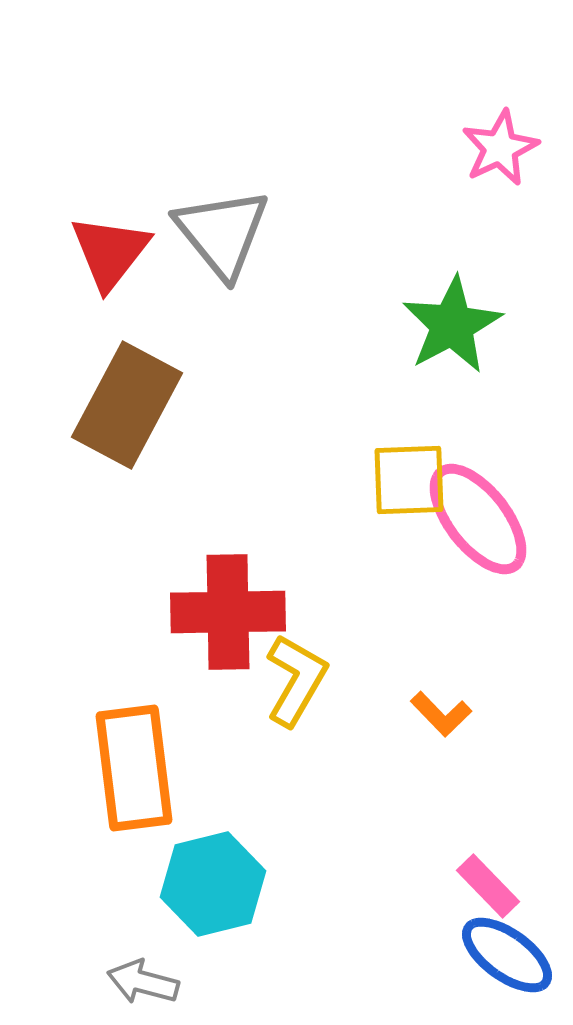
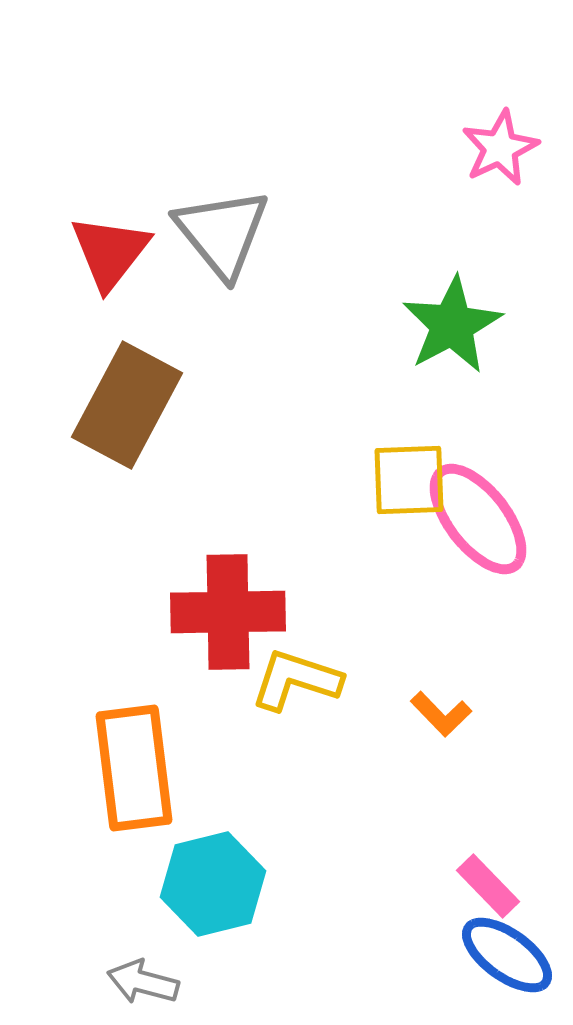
yellow L-shape: rotated 102 degrees counterclockwise
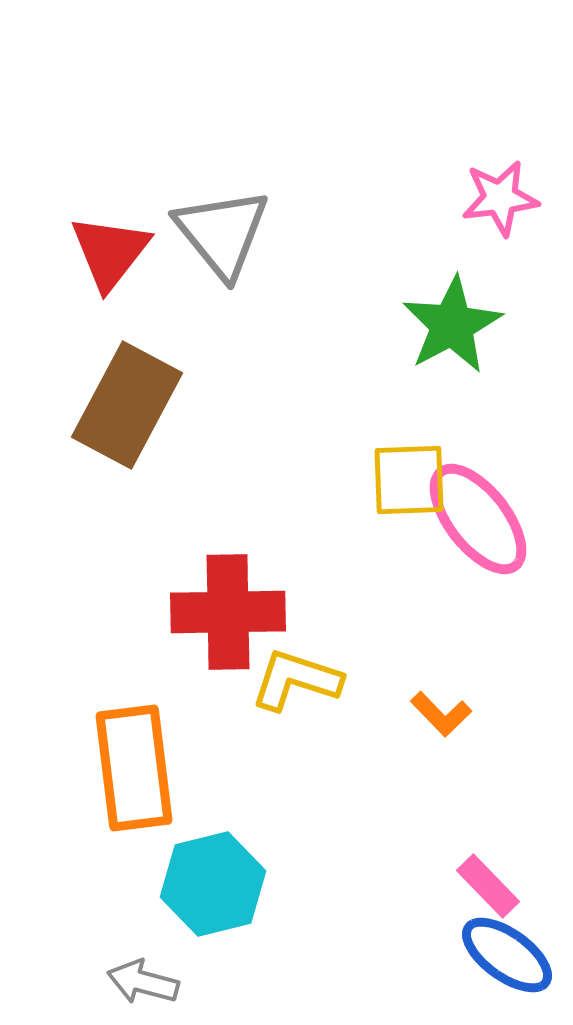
pink star: moved 50 px down; rotated 18 degrees clockwise
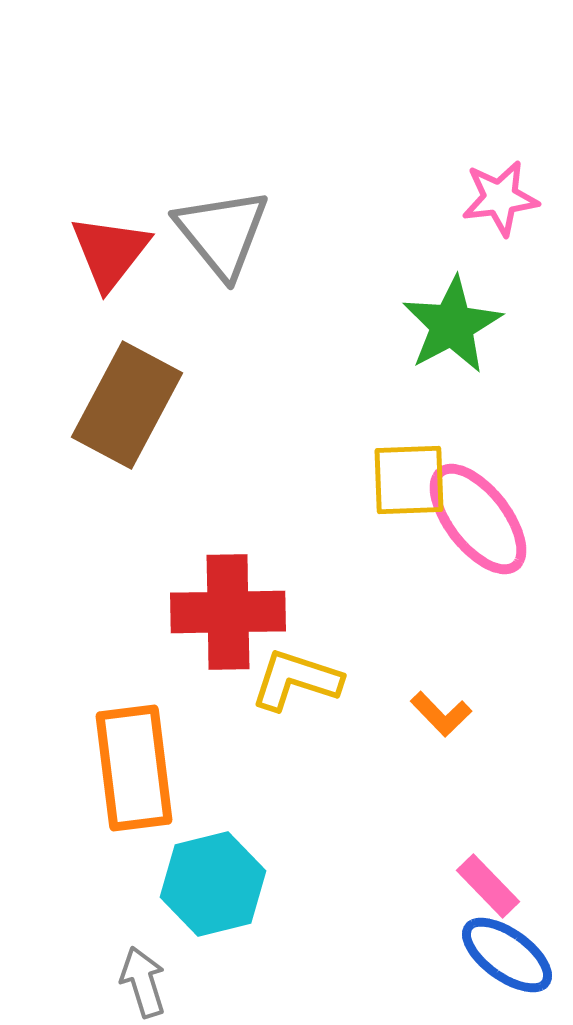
gray arrow: rotated 58 degrees clockwise
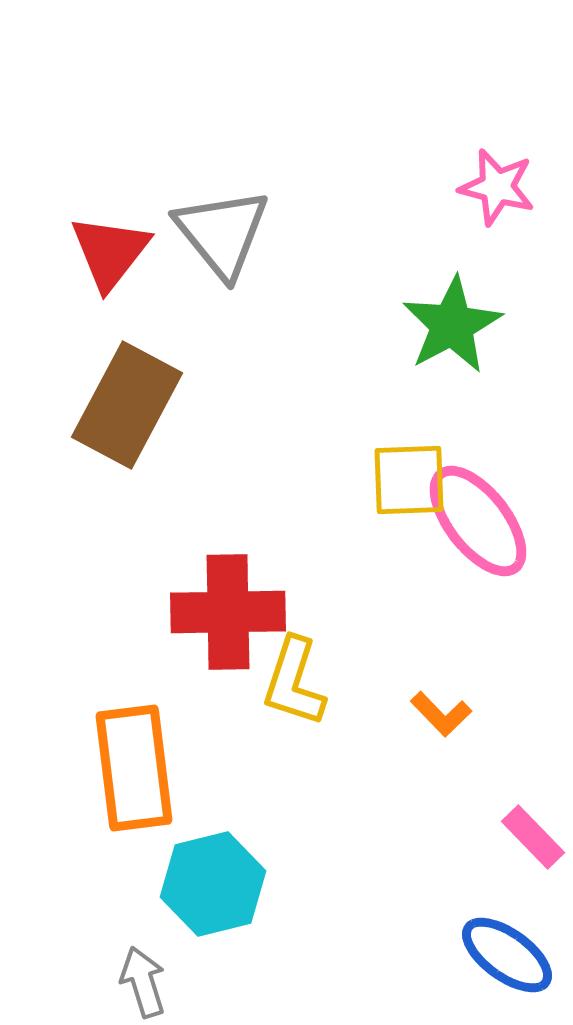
pink star: moved 3 px left, 11 px up; rotated 22 degrees clockwise
pink ellipse: moved 2 px down
yellow L-shape: moved 2 px left, 2 px down; rotated 90 degrees counterclockwise
pink rectangle: moved 45 px right, 49 px up
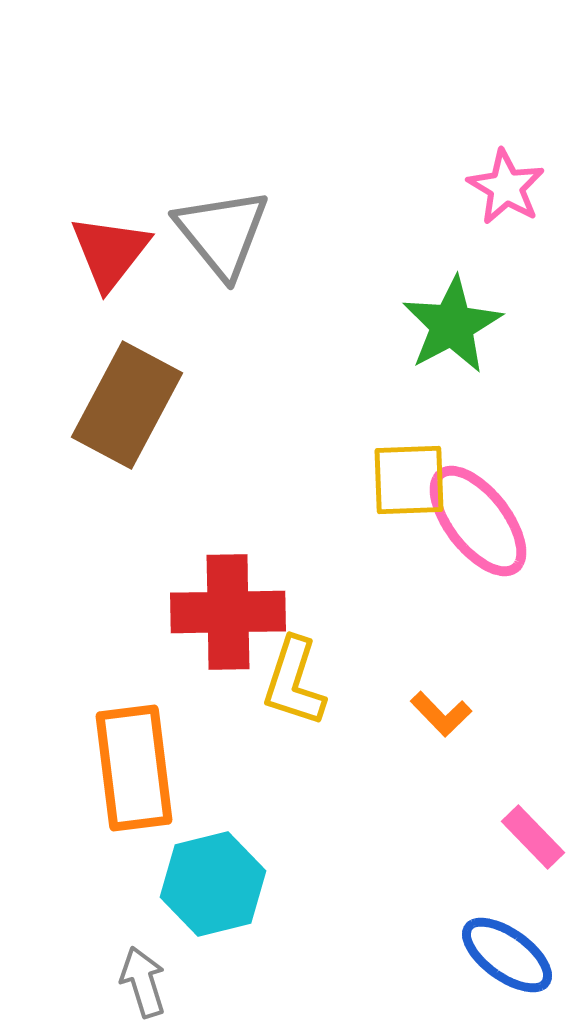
pink star: moved 9 px right; rotated 16 degrees clockwise
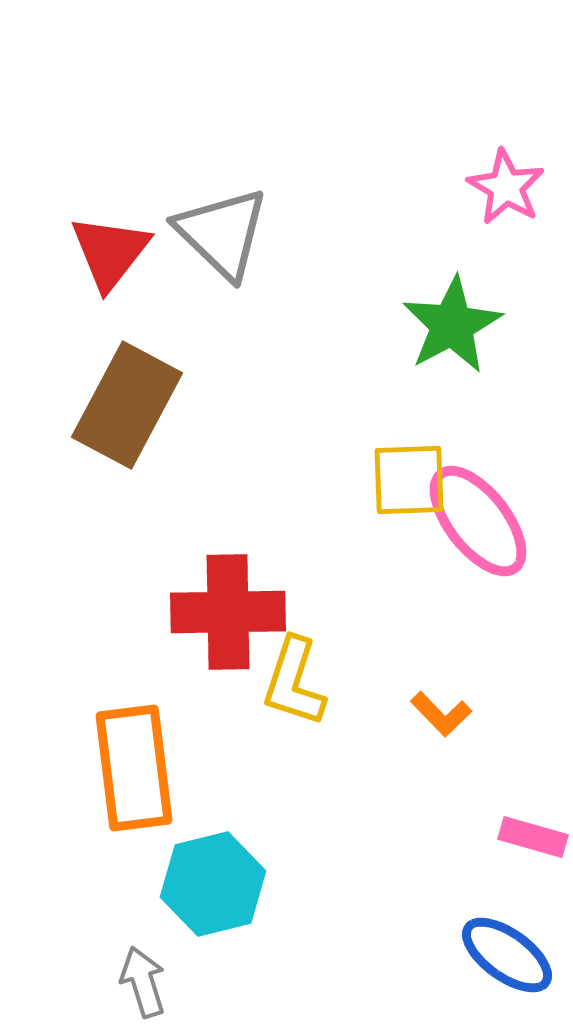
gray triangle: rotated 7 degrees counterclockwise
pink rectangle: rotated 30 degrees counterclockwise
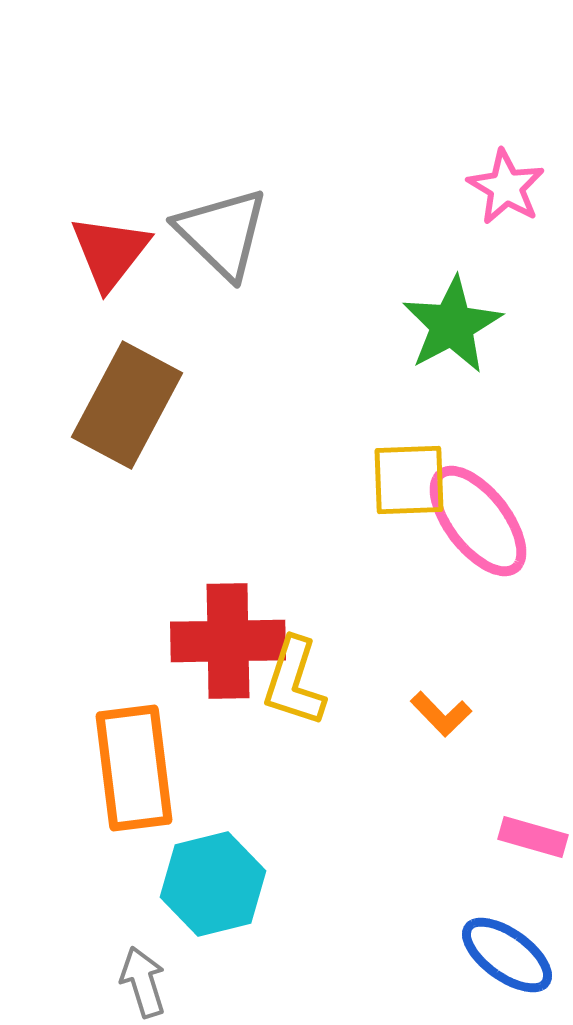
red cross: moved 29 px down
